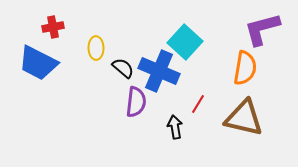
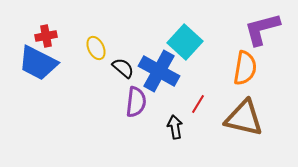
red cross: moved 7 px left, 9 px down
yellow ellipse: rotated 25 degrees counterclockwise
blue cross: rotated 6 degrees clockwise
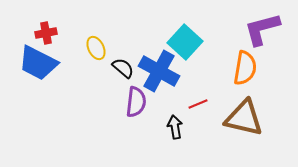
red cross: moved 3 px up
red line: rotated 36 degrees clockwise
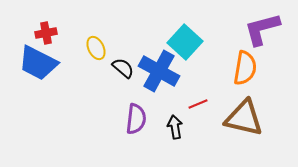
purple semicircle: moved 17 px down
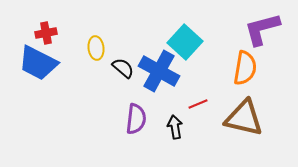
yellow ellipse: rotated 20 degrees clockwise
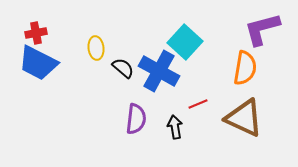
red cross: moved 10 px left
brown triangle: rotated 12 degrees clockwise
